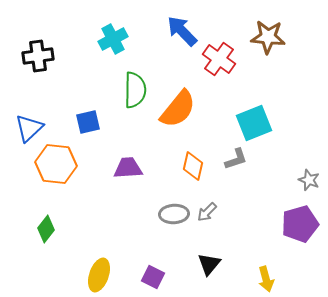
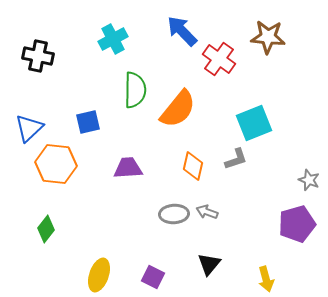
black cross: rotated 20 degrees clockwise
gray arrow: rotated 65 degrees clockwise
purple pentagon: moved 3 px left
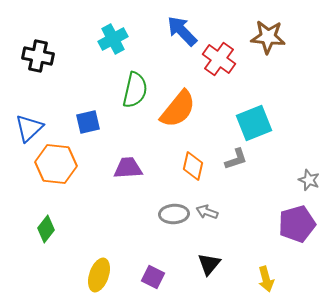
green semicircle: rotated 12 degrees clockwise
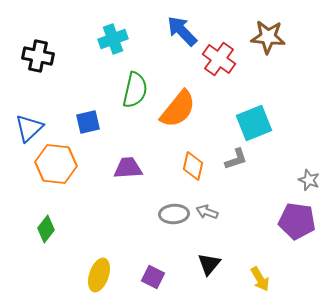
cyan cross: rotated 8 degrees clockwise
purple pentagon: moved 3 px up; rotated 24 degrees clockwise
yellow arrow: moved 6 px left; rotated 15 degrees counterclockwise
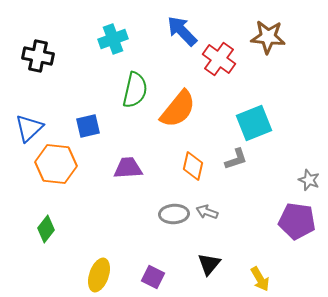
blue square: moved 4 px down
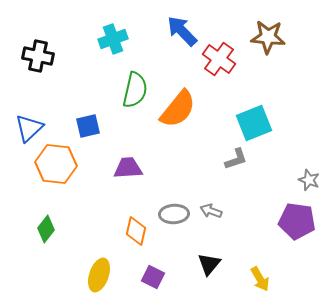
orange diamond: moved 57 px left, 65 px down
gray arrow: moved 4 px right, 1 px up
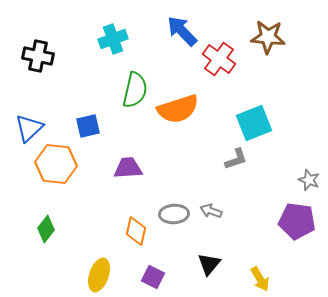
orange semicircle: rotated 33 degrees clockwise
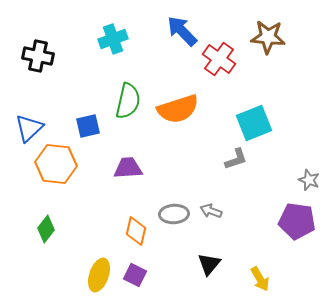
green semicircle: moved 7 px left, 11 px down
purple square: moved 18 px left, 2 px up
